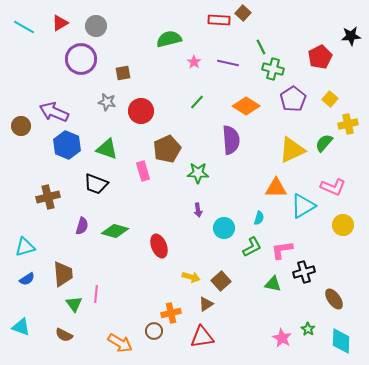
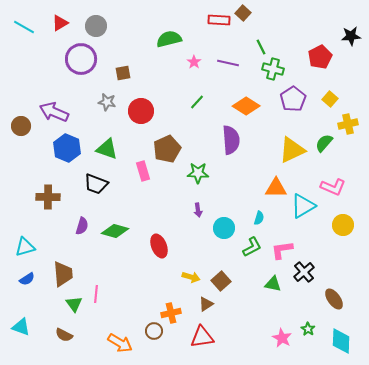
blue hexagon at (67, 145): moved 3 px down
brown cross at (48, 197): rotated 15 degrees clockwise
black cross at (304, 272): rotated 25 degrees counterclockwise
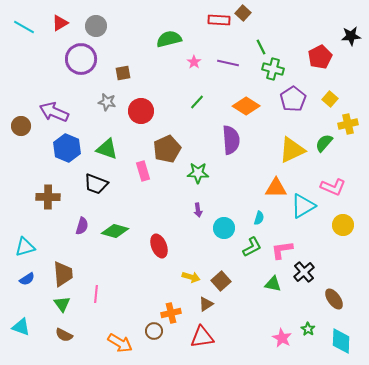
green triangle at (74, 304): moved 12 px left
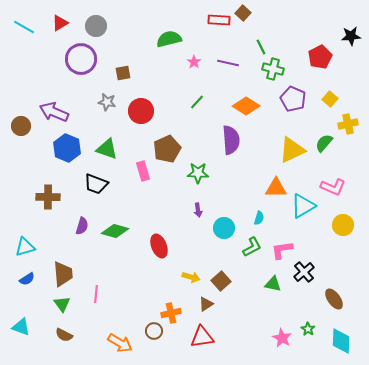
purple pentagon at (293, 99): rotated 15 degrees counterclockwise
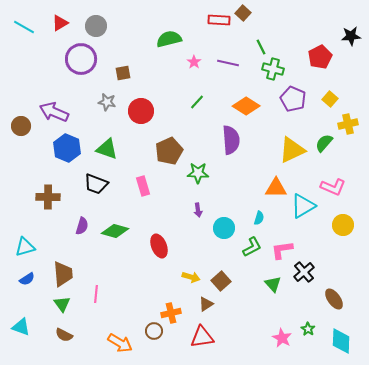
brown pentagon at (167, 149): moved 2 px right, 2 px down
pink rectangle at (143, 171): moved 15 px down
green triangle at (273, 284): rotated 36 degrees clockwise
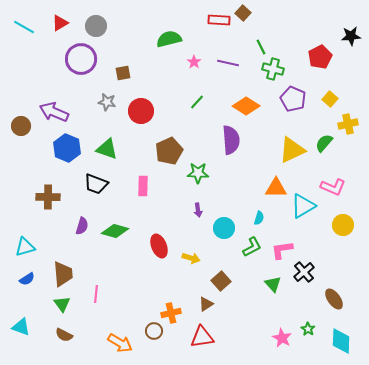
pink rectangle at (143, 186): rotated 18 degrees clockwise
yellow arrow at (191, 277): moved 19 px up
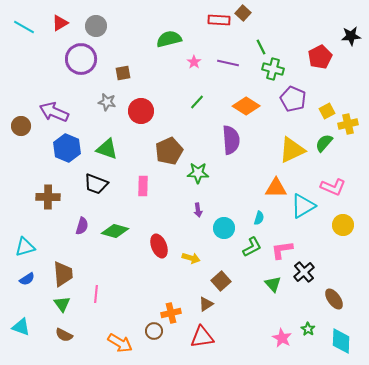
yellow square at (330, 99): moved 3 px left, 12 px down; rotated 21 degrees clockwise
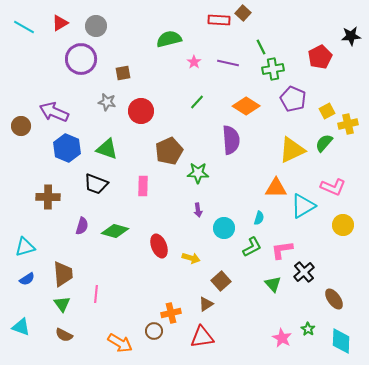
green cross at (273, 69): rotated 25 degrees counterclockwise
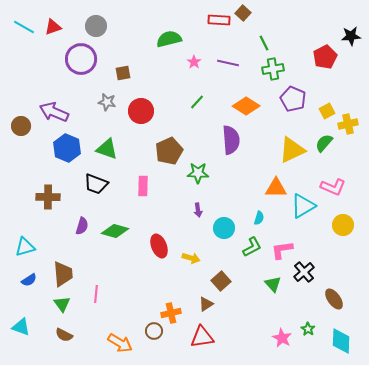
red triangle at (60, 23): moved 7 px left, 4 px down; rotated 12 degrees clockwise
green line at (261, 47): moved 3 px right, 4 px up
red pentagon at (320, 57): moved 5 px right
blue semicircle at (27, 279): moved 2 px right, 1 px down
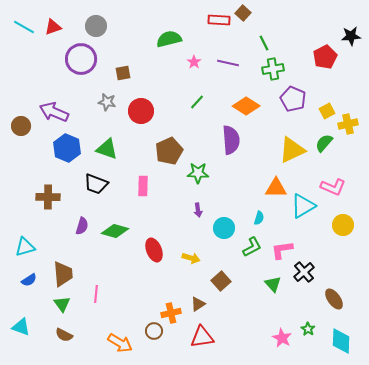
red ellipse at (159, 246): moved 5 px left, 4 px down
brown triangle at (206, 304): moved 8 px left
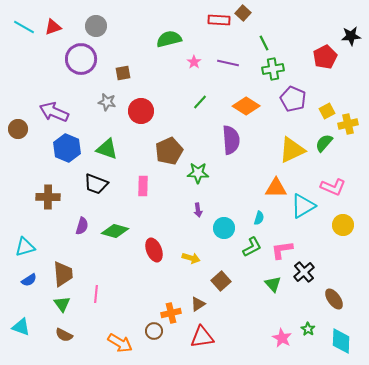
green line at (197, 102): moved 3 px right
brown circle at (21, 126): moved 3 px left, 3 px down
